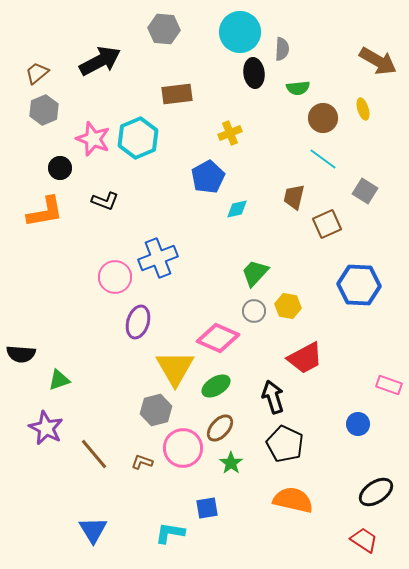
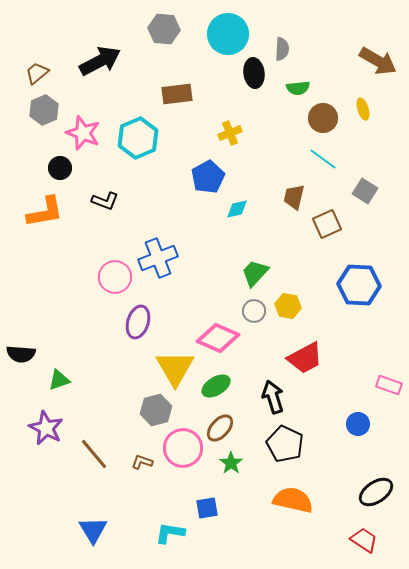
cyan circle at (240, 32): moved 12 px left, 2 px down
pink star at (93, 139): moved 10 px left, 6 px up
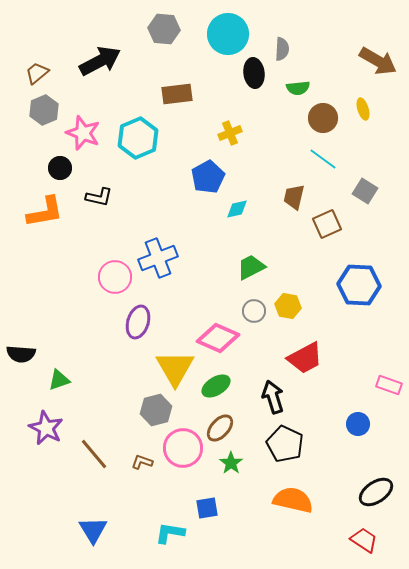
black L-shape at (105, 201): moved 6 px left, 4 px up; rotated 8 degrees counterclockwise
green trapezoid at (255, 273): moved 4 px left, 6 px up; rotated 20 degrees clockwise
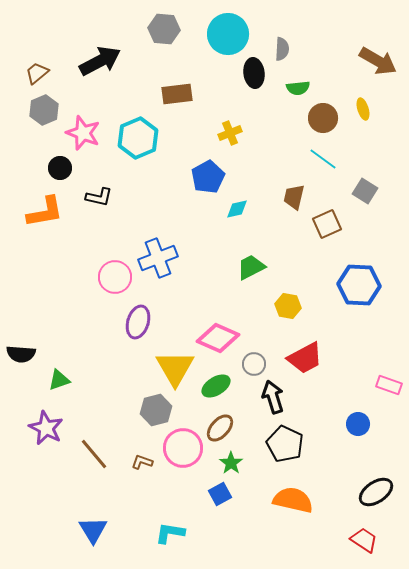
gray circle at (254, 311): moved 53 px down
blue square at (207, 508): moved 13 px right, 14 px up; rotated 20 degrees counterclockwise
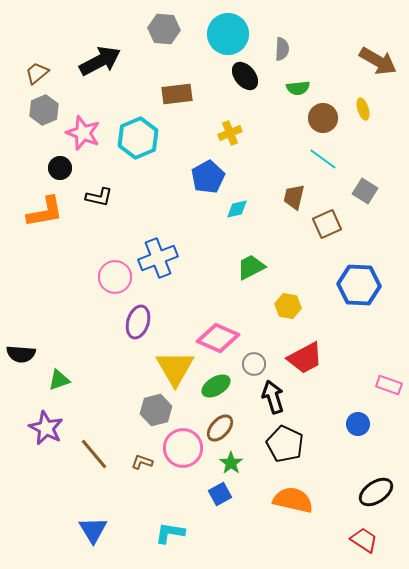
black ellipse at (254, 73): moved 9 px left, 3 px down; rotated 32 degrees counterclockwise
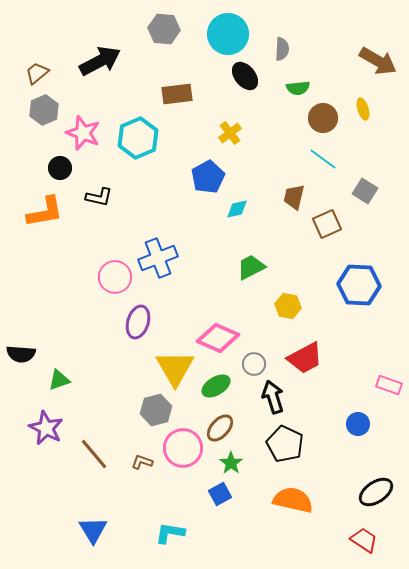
yellow cross at (230, 133): rotated 15 degrees counterclockwise
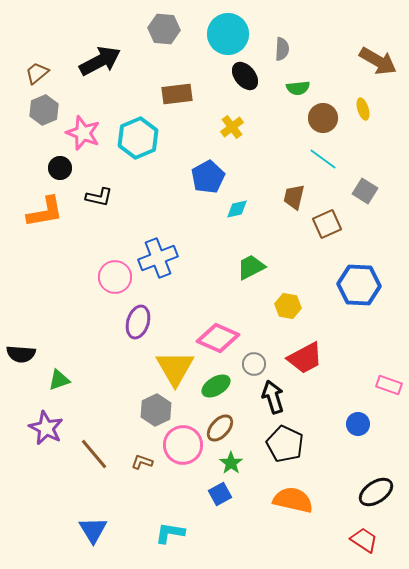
yellow cross at (230, 133): moved 2 px right, 6 px up
gray hexagon at (156, 410): rotated 12 degrees counterclockwise
pink circle at (183, 448): moved 3 px up
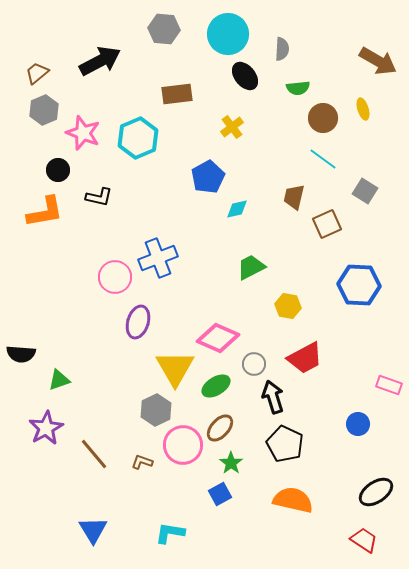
black circle at (60, 168): moved 2 px left, 2 px down
purple star at (46, 428): rotated 16 degrees clockwise
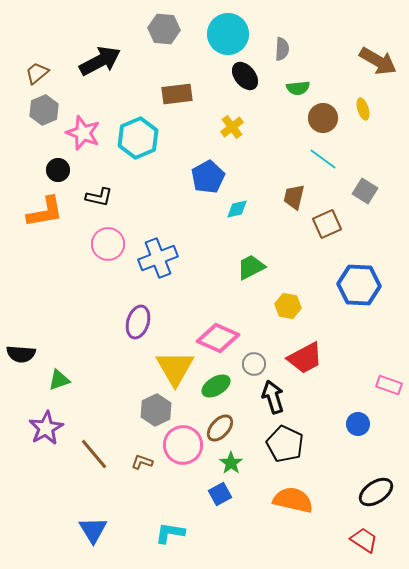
pink circle at (115, 277): moved 7 px left, 33 px up
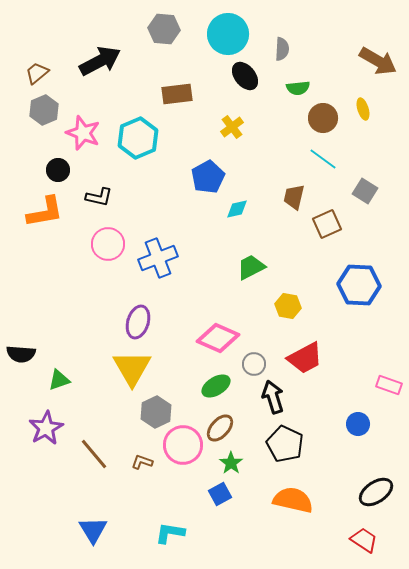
yellow triangle at (175, 368): moved 43 px left
gray hexagon at (156, 410): moved 2 px down
